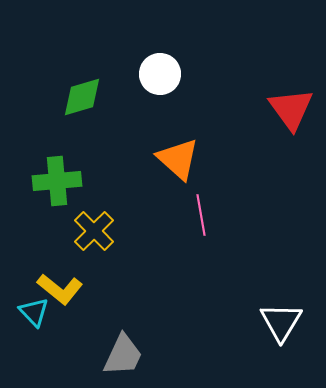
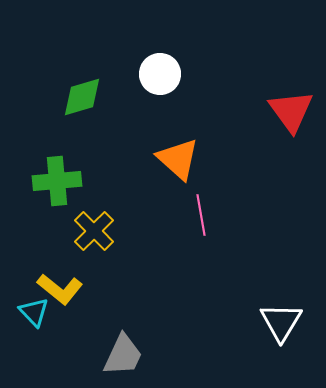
red triangle: moved 2 px down
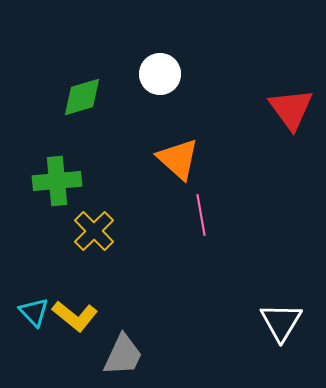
red triangle: moved 2 px up
yellow L-shape: moved 15 px right, 27 px down
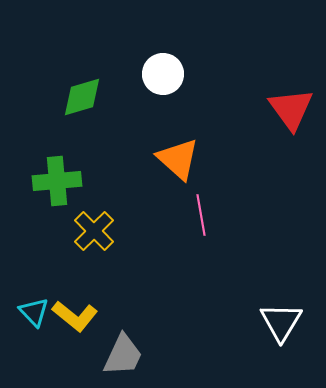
white circle: moved 3 px right
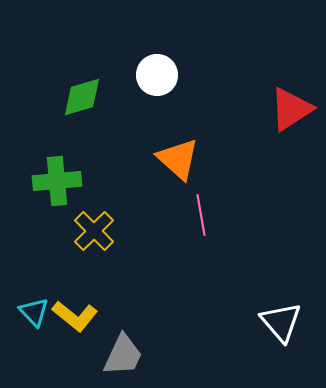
white circle: moved 6 px left, 1 px down
red triangle: rotated 33 degrees clockwise
white triangle: rotated 12 degrees counterclockwise
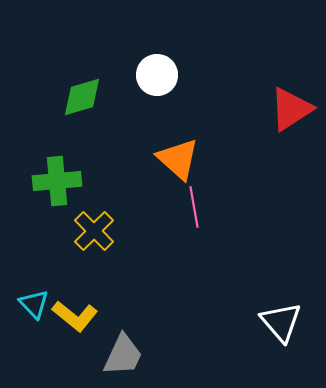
pink line: moved 7 px left, 8 px up
cyan triangle: moved 8 px up
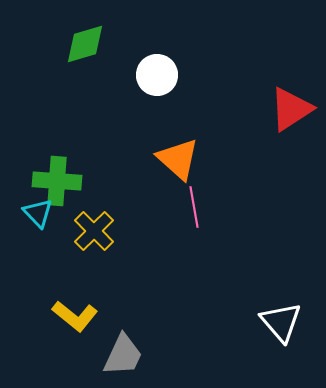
green diamond: moved 3 px right, 53 px up
green cross: rotated 9 degrees clockwise
cyan triangle: moved 4 px right, 91 px up
